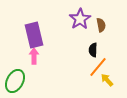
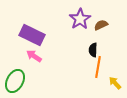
brown semicircle: rotated 104 degrees counterclockwise
purple rectangle: moved 2 px left; rotated 50 degrees counterclockwise
pink arrow: rotated 56 degrees counterclockwise
orange line: rotated 30 degrees counterclockwise
yellow arrow: moved 8 px right, 3 px down
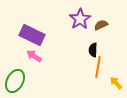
yellow arrow: moved 1 px right
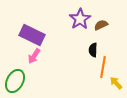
pink arrow: rotated 91 degrees counterclockwise
orange line: moved 5 px right
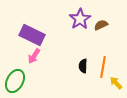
black semicircle: moved 10 px left, 16 px down
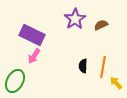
purple star: moved 5 px left
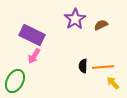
orange line: rotated 75 degrees clockwise
yellow arrow: moved 3 px left
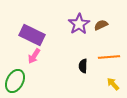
purple star: moved 4 px right, 5 px down
orange line: moved 6 px right, 10 px up
yellow arrow: moved 1 px down
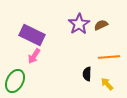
black semicircle: moved 4 px right, 8 px down
yellow arrow: moved 6 px left
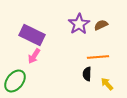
orange line: moved 11 px left
green ellipse: rotated 10 degrees clockwise
